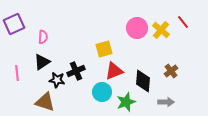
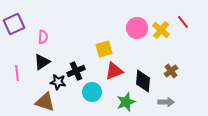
black star: moved 1 px right, 2 px down
cyan circle: moved 10 px left
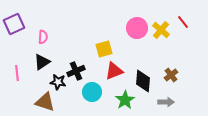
brown cross: moved 4 px down
green star: moved 1 px left, 2 px up; rotated 12 degrees counterclockwise
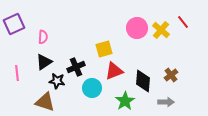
black triangle: moved 2 px right
black cross: moved 4 px up
black star: moved 1 px left, 1 px up
cyan circle: moved 4 px up
green star: moved 1 px down
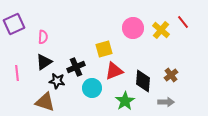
pink circle: moved 4 px left
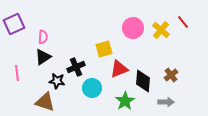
black triangle: moved 1 px left, 5 px up
red triangle: moved 5 px right, 2 px up
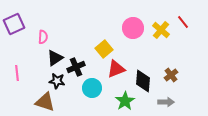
yellow square: rotated 24 degrees counterclockwise
black triangle: moved 12 px right, 1 px down
red triangle: moved 3 px left
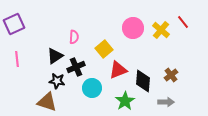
pink semicircle: moved 31 px right
black triangle: moved 2 px up
red triangle: moved 2 px right, 1 px down
pink line: moved 14 px up
brown triangle: moved 2 px right
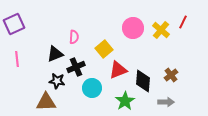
red line: rotated 64 degrees clockwise
black triangle: moved 2 px up; rotated 12 degrees clockwise
brown triangle: moved 1 px left; rotated 20 degrees counterclockwise
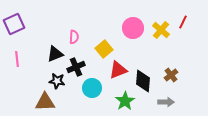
brown triangle: moved 1 px left
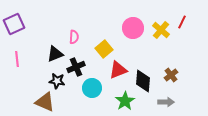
red line: moved 1 px left
brown triangle: rotated 25 degrees clockwise
